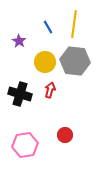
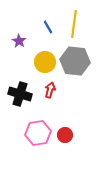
pink hexagon: moved 13 px right, 12 px up
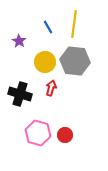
red arrow: moved 1 px right, 2 px up
pink hexagon: rotated 25 degrees clockwise
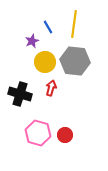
purple star: moved 13 px right; rotated 16 degrees clockwise
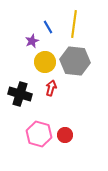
pink hexagon: moved 1 px right, 1 px down
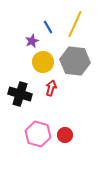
yellow line: moved 1 px right; rotated 16 degrees clockwise
yellow circle: moved 2 px left
pink hexagon: moved 1 px left
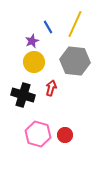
yellow circle: moved 9 px left
black cross: moved 3 px right, 1 px down
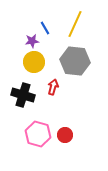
blue line: moved 3 px left, 1 px down
purple star: rotated 16 degrees clockwise
red arrow: moved 2 px right, 1 px up
